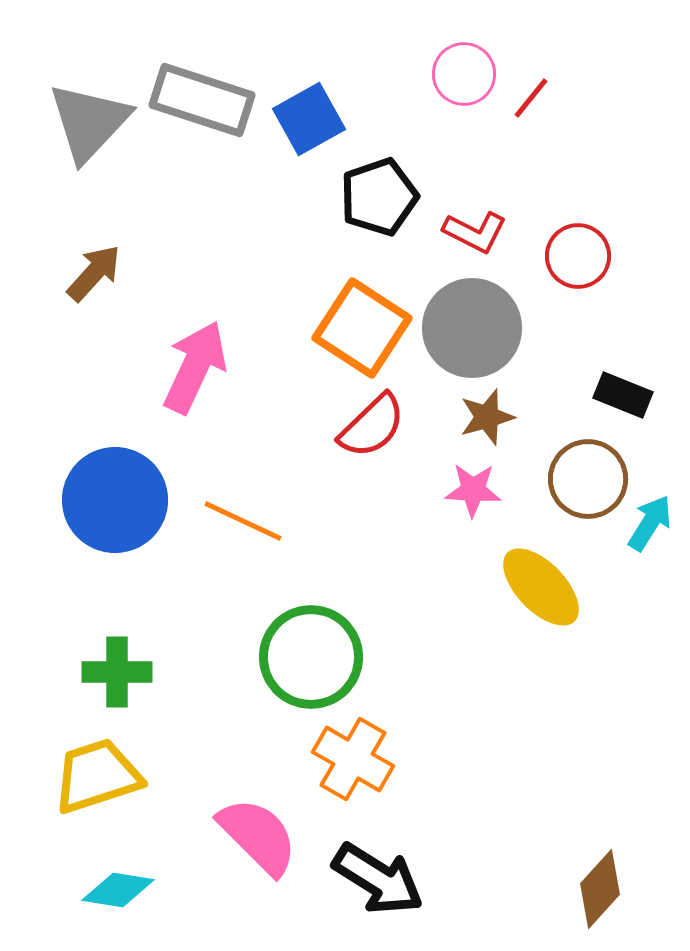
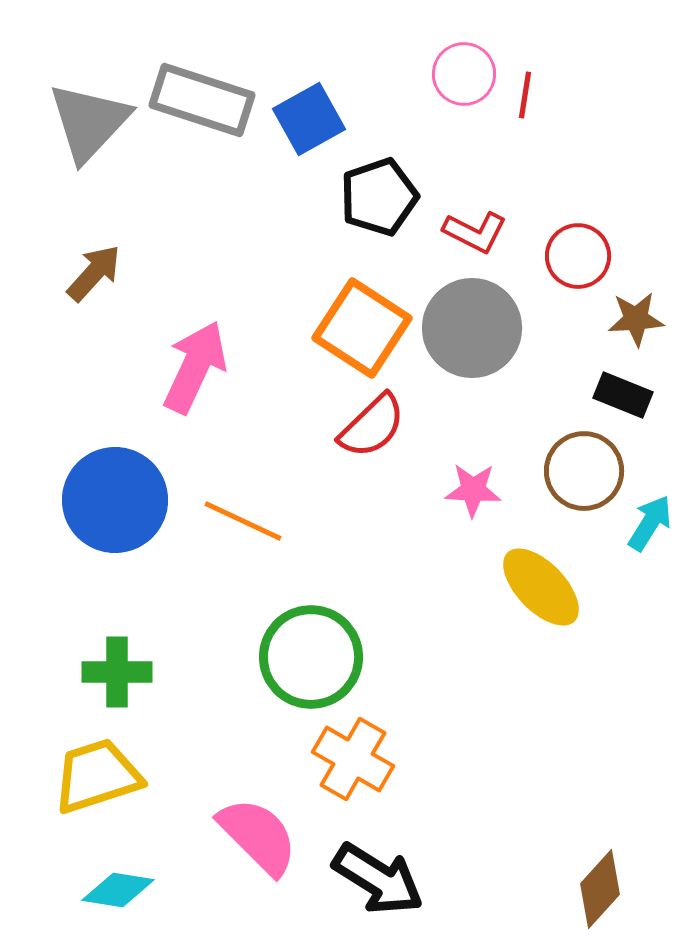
red line: moved 6 px left, 3 px up; rotated 30 degrees counterclockwise
brown star: moved 149 px right, 98 px up; rotated 12 degrees clockwise
brown circle: moved 4 px left, 8 px up
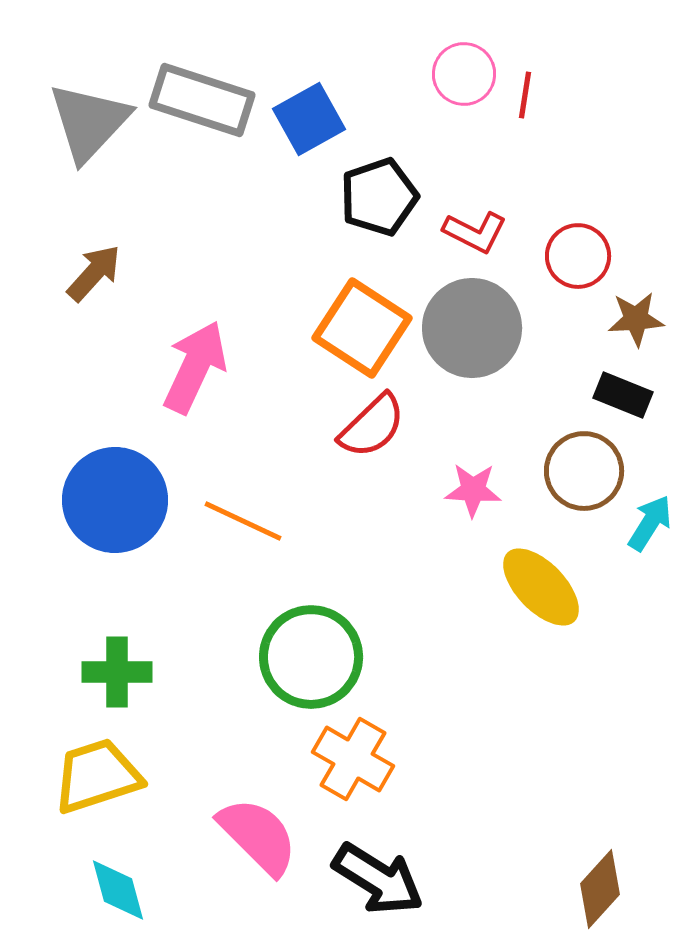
cyan diamond: rotated 66 degrees clockwise
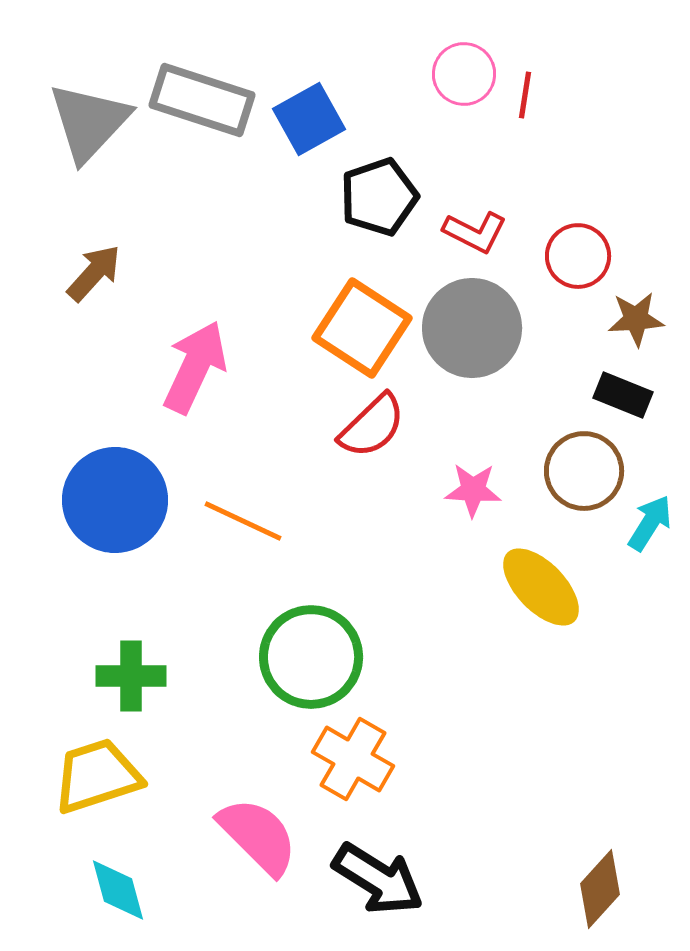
green cross: moved 14 px right, 4 px down
